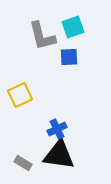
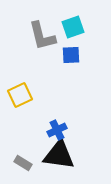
blue square: moved 2 px right, 2 px up
blue cross: moved 1 px down
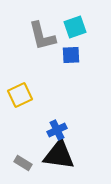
cyan square: moved 2 px right
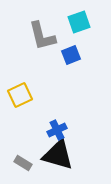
cyan square: moved 4 px right, 5 px up
blue square: rotated 18 degrees counterclockwise
black triangle: moved 1 px left; rotated 8 degrees clockwise
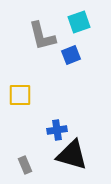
yellow square: rotated 25 degrees clockwise
blue cross: rotated 18 degrees clockwise
black triangle: moved 14 px right
gray rectangle: moved 2 px right, 2 px down; rotated 36 degrees clockwise
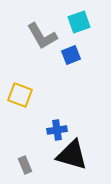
gray L-shape: rotated 16 degrees counterclockwise
yellow square: rotated 20 degrees clockwise
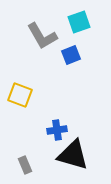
black triangle: moved 1 px right
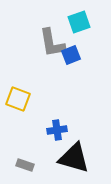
gray L-shape: moved 10 px right, 7 px down; rotated 20 degrees clockwise
yellow square: moved 2 px left, 4 px down
black triangle: moved 1 px right, 3 px down
gray rectangle: rotated 48 degrees counterclockwise
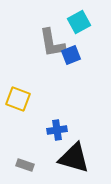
cyan square: rotated 10 degrees counterclockwise
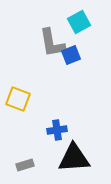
black triangle: rotated 20 degrees counterclockwise
gray rectangle: rotated 36 degrees counterclockwise
